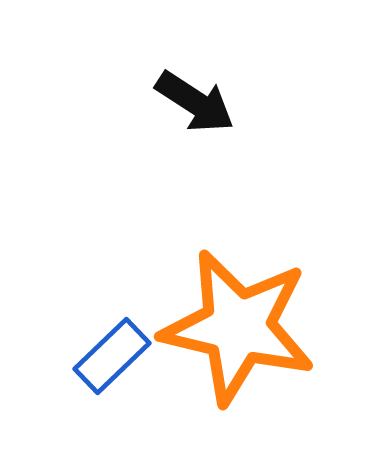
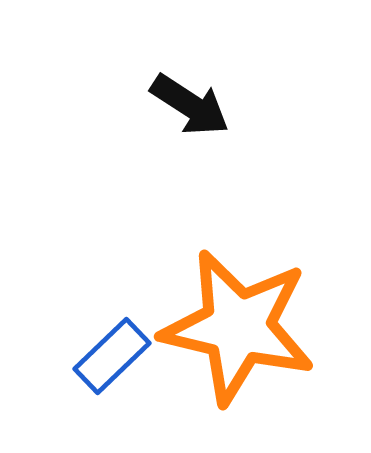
black arrow: moved 5 px left, 3 px down
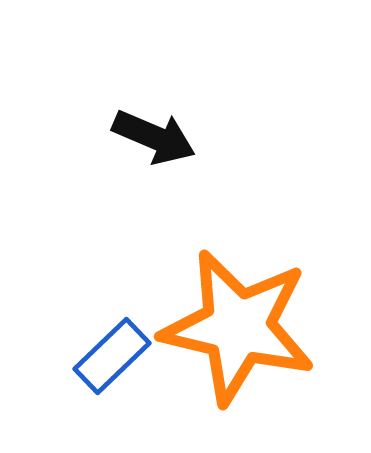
black arrow: moved 36 px left, 32 px down; rotated 10 degrees counterclockwise
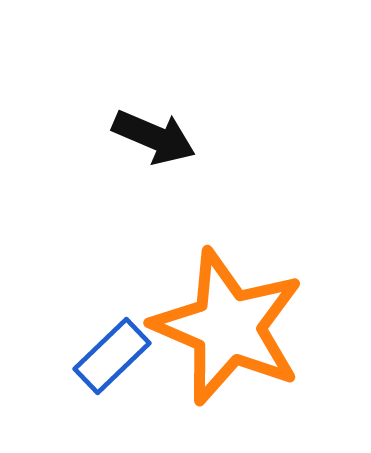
orange star: moved 10 px left; rotated 10 degrees clockwise
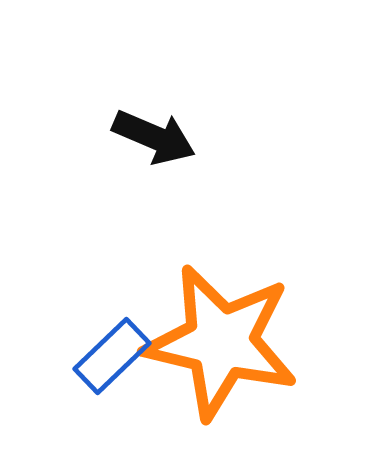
orange star: moved 7 px left, 15 px down; rotated 10 degrees counterclockwise
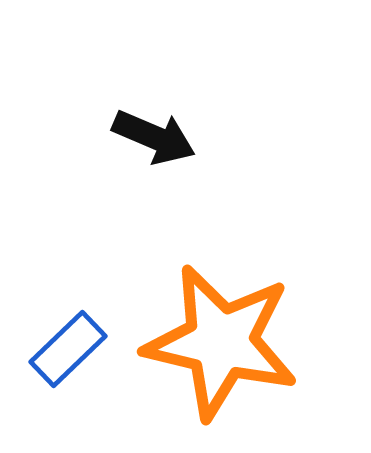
blue rectangle: moved 44 px left, 7 px up
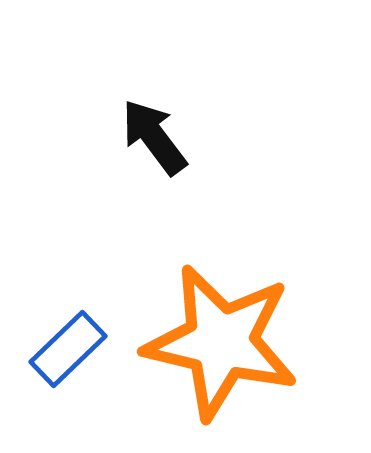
black arrow: rotated 150 degrees counterclockwise
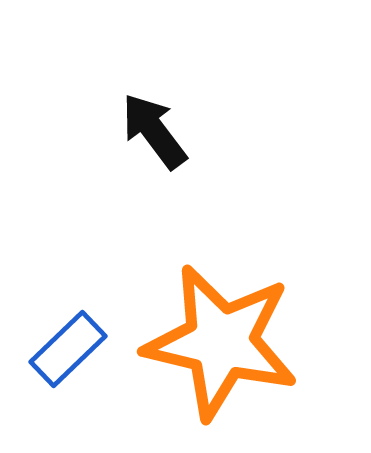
black arrow: moved 6 px up
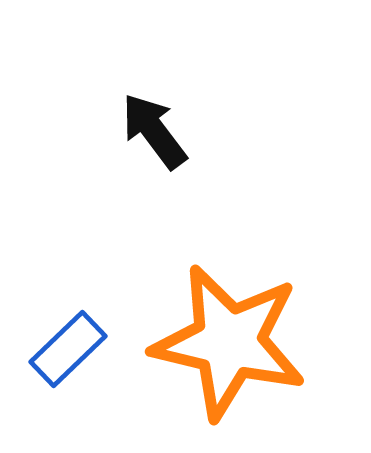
orange star: moved 8 px right
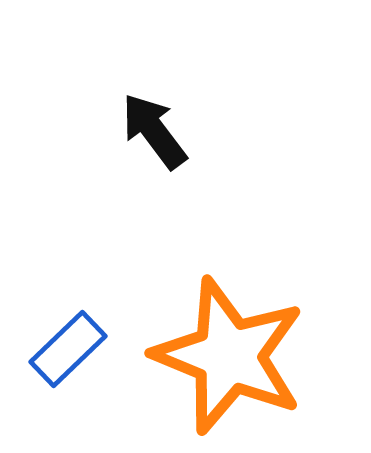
orange star: moved 14 px down; rotated 9 degrees clockwise
